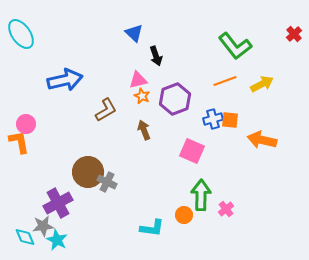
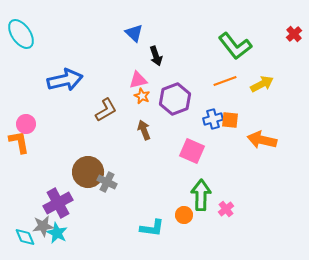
cyan star: moved 7 px up
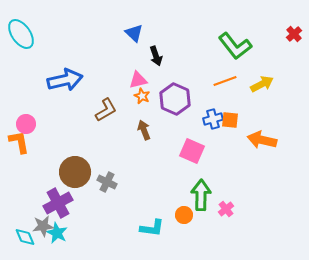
purple hexagon: rotated 16 degrees counterclockwise
brown circle: moved 13 px left
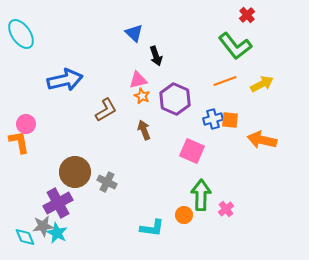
red cross: moved 47 px left, 19 px up
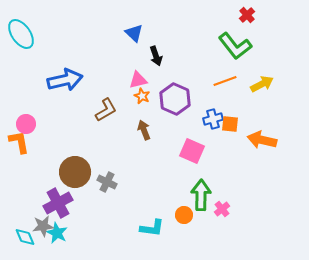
orange square: moved 4 px down
pink cross: moved 4 px left
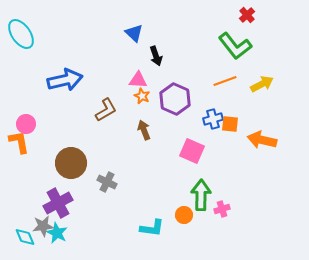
pink triangle: rotated 18 degrees clockwise
brown circle: moved 4 px left, 9 px up
pink cross: rotated 21 degrees clockwise
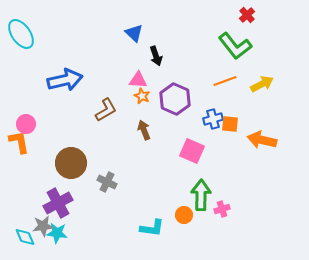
cyan star: rotated 20 degrees counterclockwise
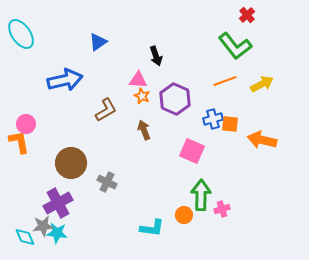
blue triangle: moved 36 px left, 9 px down; rotated 42 degrees clockwise
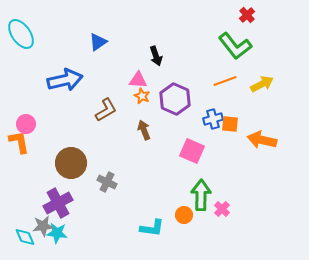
pink cross: rotated 28 degrees counterclockwise
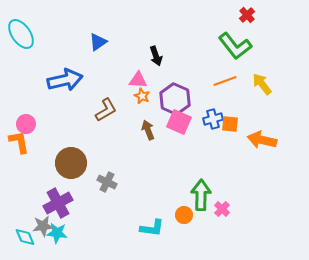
yellow arrow: rotated 100 degrees counterclockwise
brown arrow: moved 4 px right
pink square: moved 13 px left, 29 px up
